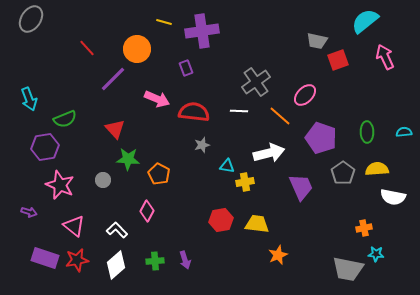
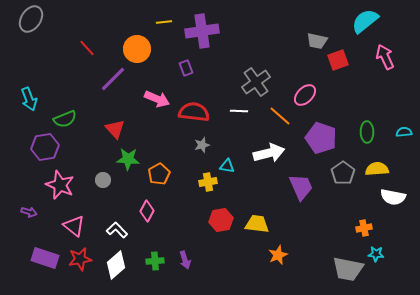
yellow line at (164, 22): rotated 21 degrees counterclockwise
orange pentagon at (159, 174): rotated 15 degrees clockwise
yellow cross at (245, 182): moved 37 px left
red star at (77, 260): moved 3 px right, 1 px up
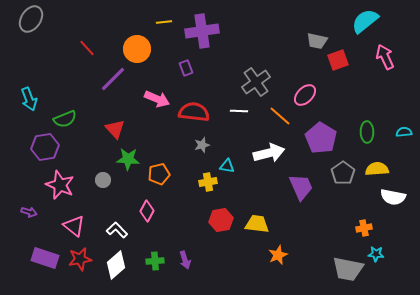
purple pentagon at (321, 138): rotated 12 degrees clockwise
orange pentagon at (159, 174): rotated 15 degrees clockwise
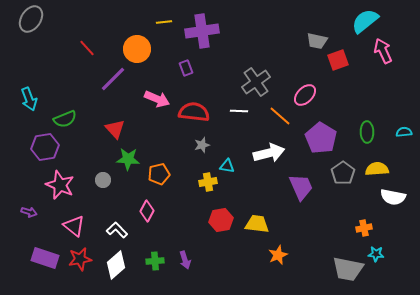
pink arrow at (385, 57): moved 2 px left, 6 px up
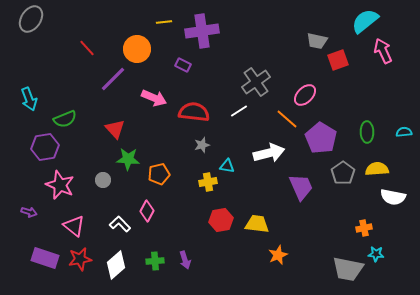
purple rectangle at (186, 68): moved 3 px left, 3 px up; rotated 42 degrees counterclockwise
pink arrow at (157, 99): moved 3 px left, 1 px up
white line at (239, 111): rotated 36 degrees counterclockwise
orange line at (280, 116): moved 7 px right, 3 px down
white L-shape at (117, 230): moved 3 px right, 6 px up
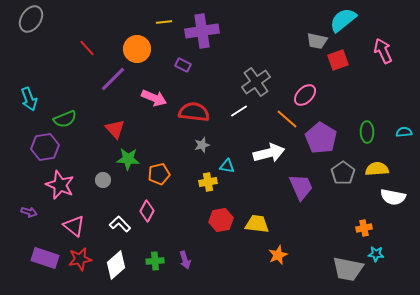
cyan semicircle at (365, 21): moved 22 px left, 1 px up
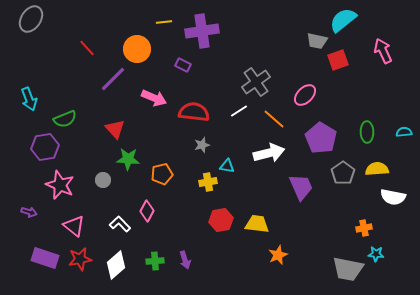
orange line at (287, 119): moved 13 px left
orange pentagon at (159, 174): moved 3 px right
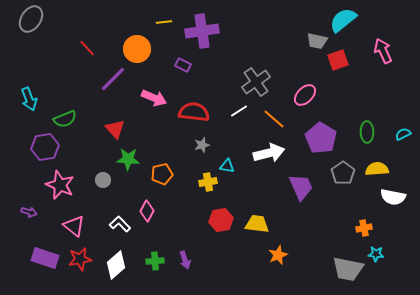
cyan semicircle at (404, 132): moved 1 px left, 2 px down; rotated 21 degrees counterclockwise
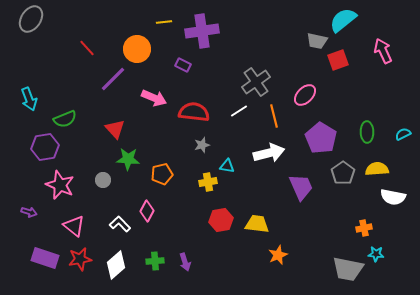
orange line at (274, 119): moved 3 px up; rotated 35 degrees clockwise
purple arrow at (185, 260): moved 2 px down
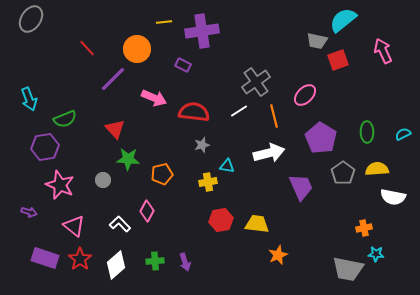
red star at (80, 259): rotated 25 degrees counterclockwise
